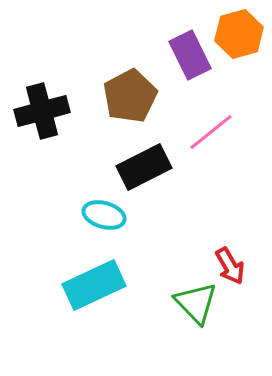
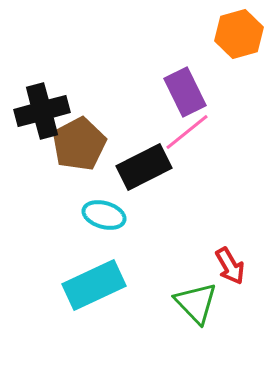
purple rectangle: moved 5 px left, 37 px down
brown pentagon: moved 51 px left, 48 px down
pink line: moved 24 px left
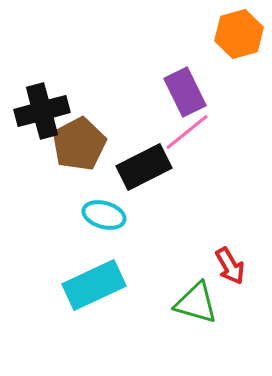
green triangle: rotated 30 degrees counterclockwise
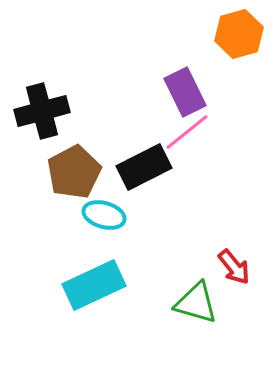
brown pentagon: moved 5 px left, 28 px down
red arrow: moved 4 px right, 1 px down; rotated 9 degrees counterclockwise
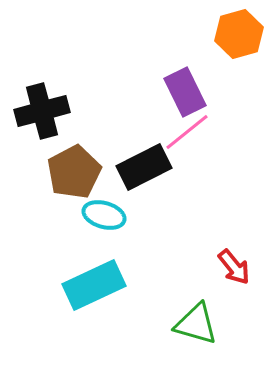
green triangle: moved 21 px down
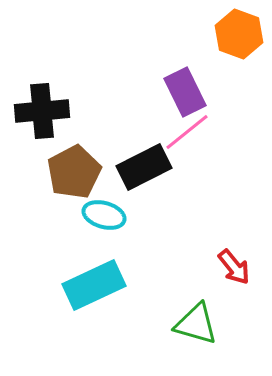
orange hexagon: rotated 24 degrees counterclockwise
black cross: rotated 10 degrees clockwise
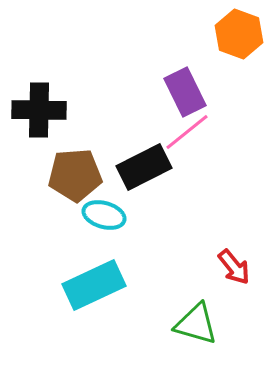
black cross: moved 3 px left, 1 px up; rotated 6 degrees clockwise
brown pentagon: moved 1 px right, 3 px down; rotated 24 degrees clockwise
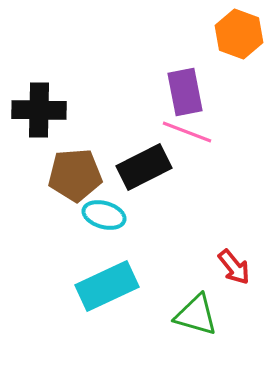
purple rectangle: rotated 15 degrees clockwise
pink line: rotated 60 degrees clockwise
cyan rectangle: moved 13 px right, 1 px down
green triangle: moved 9 px up
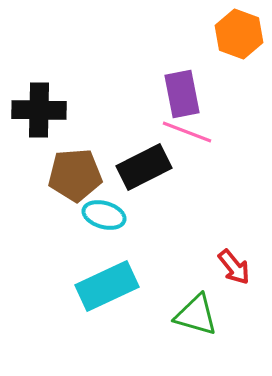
purple rectangle: moved 3 px left, 2 px down
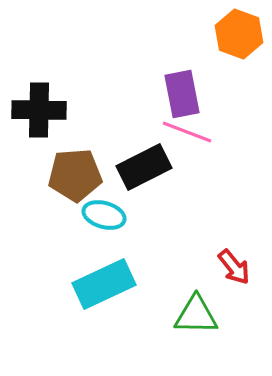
cyan rectangle: moved 3 px left, 2 px up
green triangle: rotated 15 degrees counterclockwise
